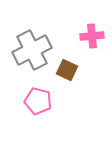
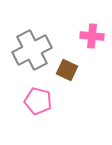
pink cross: rotated 10 degrees clockwise
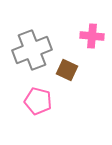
gray cross: rotated 6 degrees clockwise
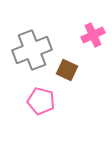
pink cross: moved 1 px right, 1 px up; rotated 30 degrees counterclockwise
pink pentagon: moved 3 px right
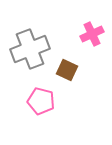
pink cross: moved 1 px left, 1 px up
gray cross: moved 2 px left, 1 px up
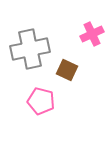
gray cross: rotated 9 degrees clockwise
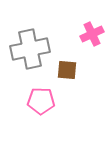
brown square: rotated 20 degrees counterclockwise
pink pentagon: rotated 12 degrees counterclockwise
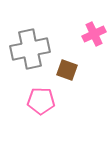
pink cross: moved 2 px right
brown square: rotated 15 degrees clockwise
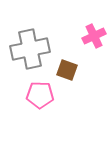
pink cross: moved 2 px down
pink pentagon: moved 1 px left, 6 px up
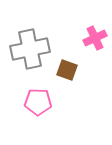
pink cross: moved 1 px right, 2 px down
pink pentagon: moved 2 px left, 7 px down
